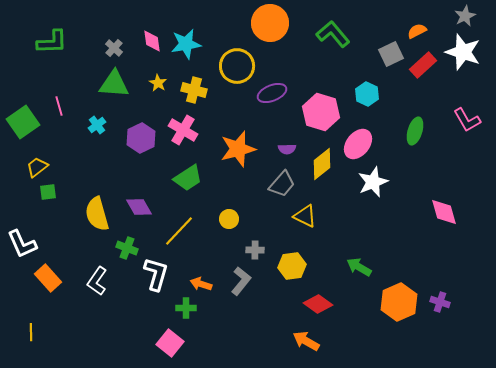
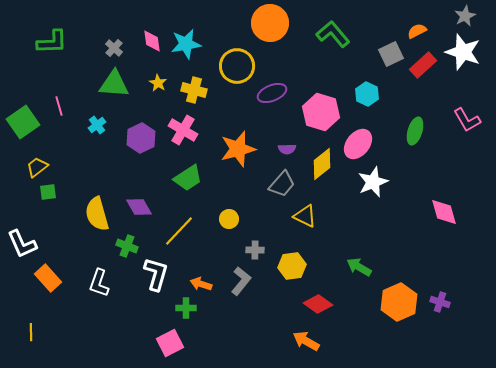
green cross at (127, 248): moved 2 px up
white L-shape at (97, 281): moved 2 px right, 2 px down; rotated 16 degrees counterclockwise
pink square at (170, 343): rotated 24 degrees clockwise
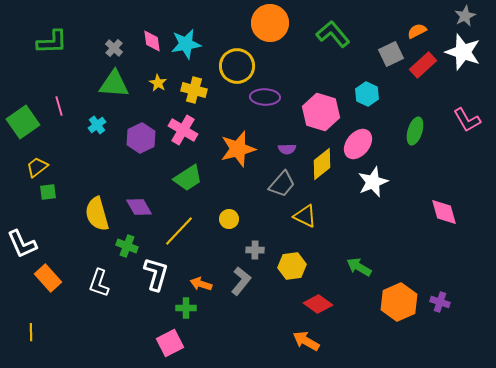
purple ellipse at (272, 93): moved 7 px left, 4 px down; rotated 24 degrees clockwise
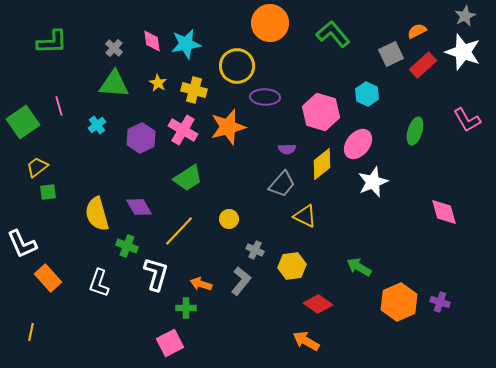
orange star at (238, 149): moved 10 px left, 22 px up
gray cross at (255, 250): rotated 24 degrees clockwise
yellow line at (31, 332): rotated 12 degrees clockwise
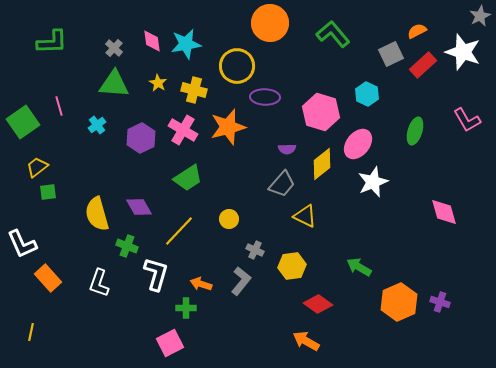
gray star at (465, 16): moved 15 px right
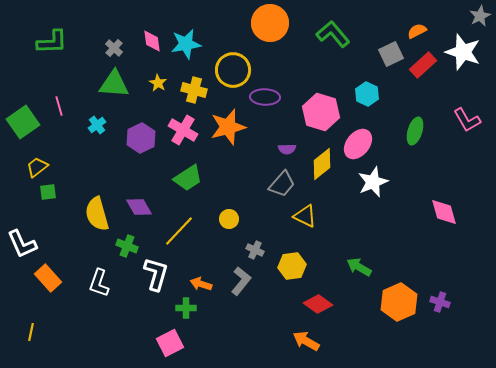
yellow circle at (237, 66): moved 4 px left, 4 px down
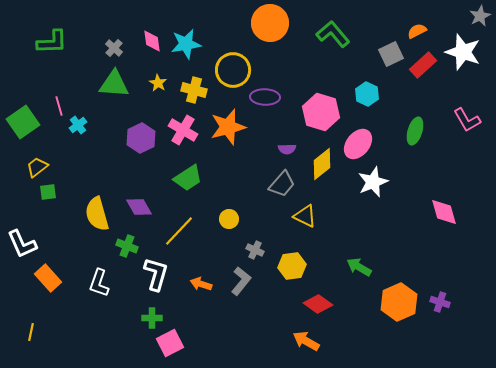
cyan cross at (97, 125): moved 19 px left
green cross at (186, 308): moved 34 px left, 10 px down
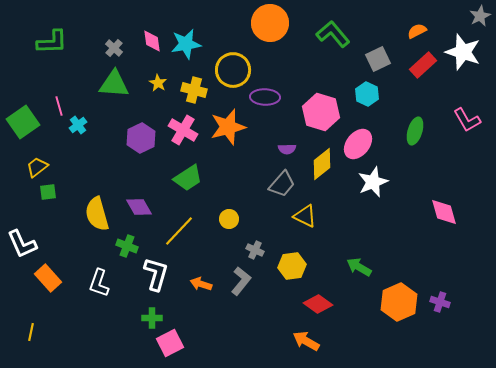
gray square at (391, 54): moved 13 px left, 5 px down
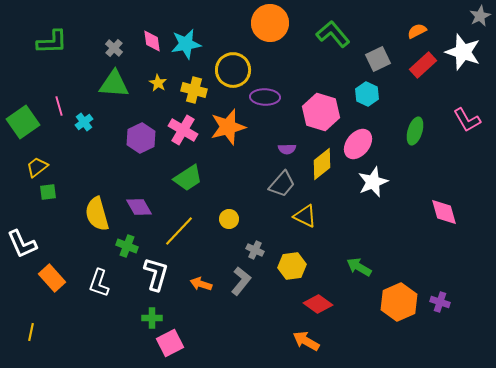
cyan cross at (78, 125): moved 6 px right, 3 px up
orange rectangle at (48, 278): moved 4 px right
